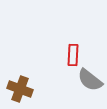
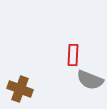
gray semicircle: rotated 16 degrees counterclockwise
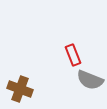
red rectangle: rotated 25 degrees counterclockwise
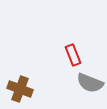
gray semicircle: moved 3 px down
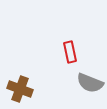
red rectangle: moved 3 px left, 3 px up; rotated 10 degrees clockwise
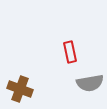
gray semicircle: rotated 32 degrees counterclockwise
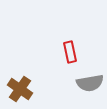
brown cross: rotated 15 degrees clockwise
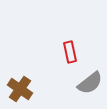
gray semicircle: rotated 28 degrees counterclockwise
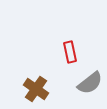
brown cross: moved 16 px right
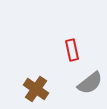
red rectangle: moved 2 px right, 2 px up
